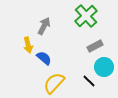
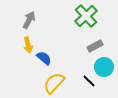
gray arrow: moved 15 px left, 6 px up
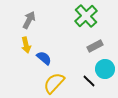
yellow arrow: moved 2 px left
cyan circle: moved 1 px right, 2 px down
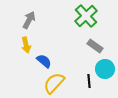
gray rectangle: rotated 63 degrees clockwise
blue semicircle: moved 3 px down
black line: rotated 40 degrees clockwise
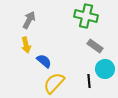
green cross: rotated 35 degrees counterclockwise
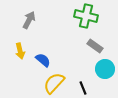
yellow arrow: moved 6 px left, 6 px down
blue semicircle: moved 1 px left, 1 px up
black line: moved 6 px left, 7 px down; rotated 16 degrees counterclockwise
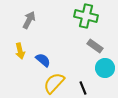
cyan circle: moved 1 px up
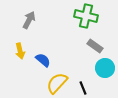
yellow semicircle: moved 3 px right
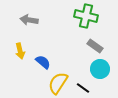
gray arrow: rotated 108 degrees counterclockwise
blue semicircle: moved 2 px down
cyan circle: moved 5 px left, 1 px down
yellow semicircle: moved 1 px right; rotated 10 degrees counterclockwise
black line: rotated 32 degrees counterclockwise
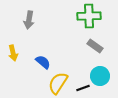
green cross: moved 3 px right; rotated 15 degrees counterclockwise
gray arrow: rotated 90 degrees counterclockwise
yellow arrow: moved 7 px left, 2 px down
cyan circle: moved 7 px down
black line: rotated 56 degrees counterclockwise
